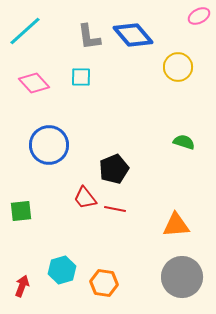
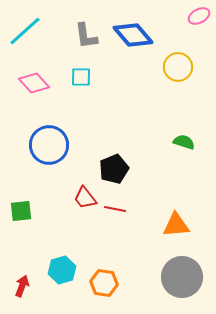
gray L-shape: moved 3 px left, 1 px up
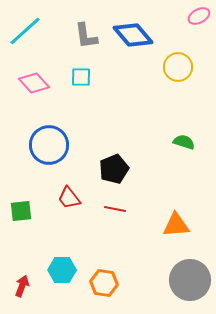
red trapezoid: moved 16 px left
cyan hexagon: rotated 16 degrees clockwise
gray circle: moved 8 px right, 3 px down
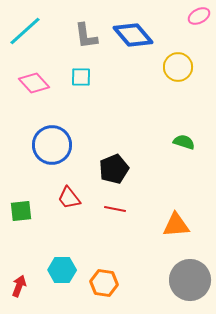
blue circle: moved 3 px right
red arrow: moved 3 px left
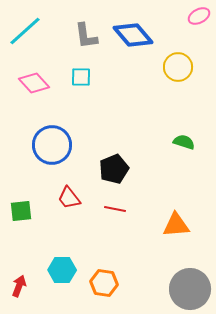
gray circle: moved 9 px down
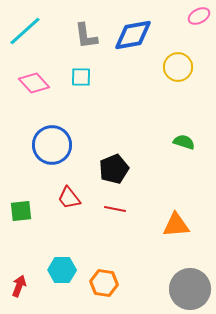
blue diamond: rotated 60 degrees counterclockwise
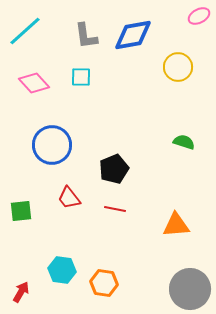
cyan hexagon: rotated 8 degrees clockwise
red arrow: moved 2 px right, 6 px down; rotated 10 degrees clockwise
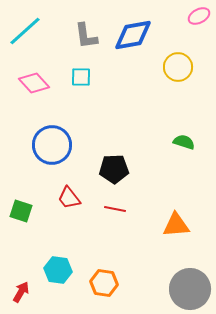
black pentagon: rotated 20 degrees clockwise
green square: rotated 25 degrees clockwise
cyan hexagon: moved 4 px left
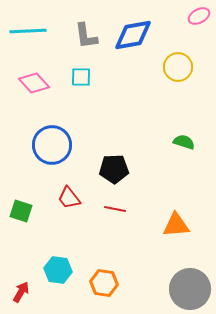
cyan line: moved 3 px right; rotated 39 degrees clockwise
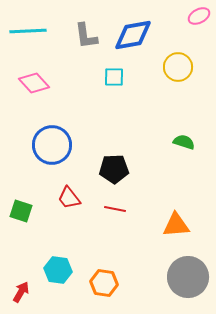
cyan square: moved 33 px right
gray circle: moved 2 px left, 12 px up
